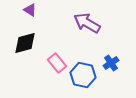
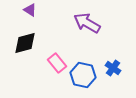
blue cross: moved 2 px right, 5 px down; rotated 21 degrees counterclockwise
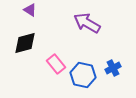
pink rectangle: moved 1 px left, 1 px down
blue cross: rotated 28 degrees clockwise
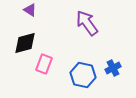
purple arrow: rotated 24 degrees clockwise
pink rectangle: moved 12 px left; rotated 60 degrees clockwise
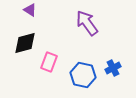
pink rectangle: moved 5 px right, 2 px up
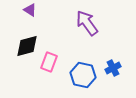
black diamond: moved 2 px right, 3 px down
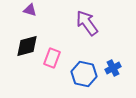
purple triangle: rotated 16 degrees counterclockwise
pink rectangle: moved 3 px right, 4 px up
blue hexagon: moved 1 px right, 1 px up
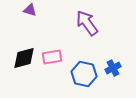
black diamond: moved 3 px left, 12 px down
pink rectangle: moved 1 px up; rotated 60 degrees clockwise
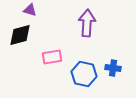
purple arrow: rotated 40 degrees clockwise
black diamond: moved 4 px left, 23 px up
blue cross: rotated 35 degrees clockwise
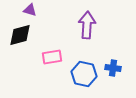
purple arrow: moved 2 px down
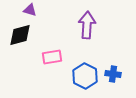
blue cross: moved 6 px down
blue hexagon: moved 1 px right, 2 px down; rotated 15 degrees clockwise
